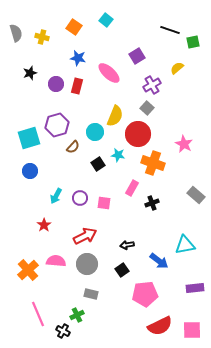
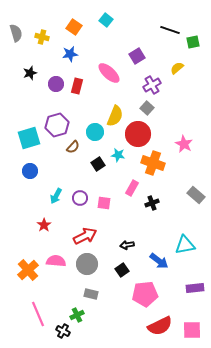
blue star at (78, 58): moved 8 px left, 4 px up; rotated 21 degrees counterclockwise
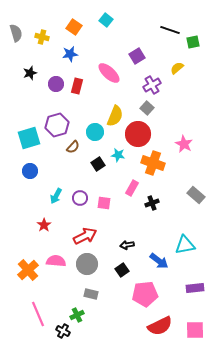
pink square at (192, 330): moved 3 px right
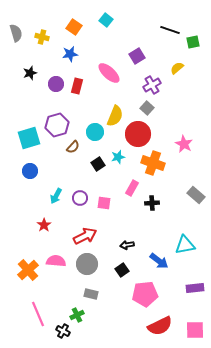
cyan star at (118, 155): moved 2 px down; rotated 24 degrees counterclockwise
black cross at (152, 203): rotated 16 degrees clockwise
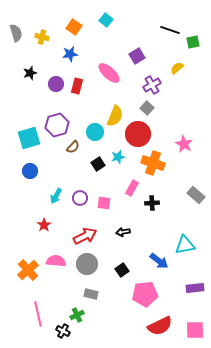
black arrow at (127, 245): moved 4 px left, 13 px up
pink line at (38, 314): rotated 10 degrees clockwise
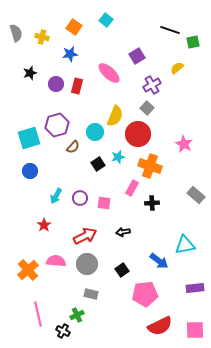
orange cross at (153, 163): moved 3 px left, 3 px down
